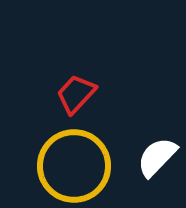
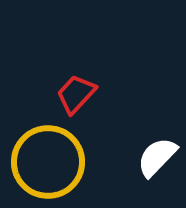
yellow circle: moved 26 px left, 4 px up
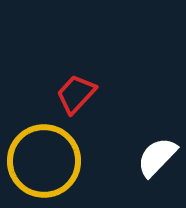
yellow circle: moved 4 px left, 1 px up
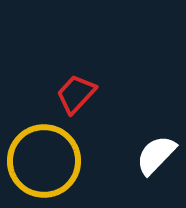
white semicircle: moved 1 px left, 2 px up
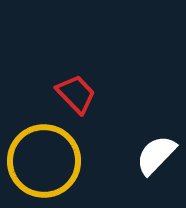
red trapezoid: rotated 93 degrees clockwise
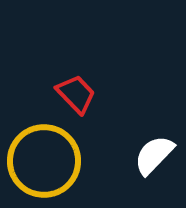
white semicircle: moved 2 px left
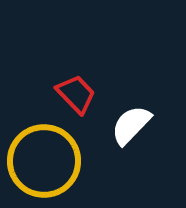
white semicircle: moved 23 px left, 30 px up
